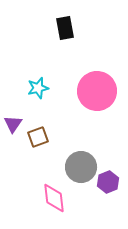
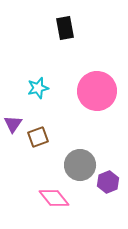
gray circle: moved 1 px left, 2 px up
pink diamond: rotated 32 degrees counterclockwise
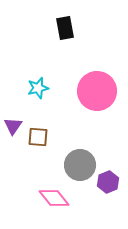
purple triangle: moved 2 px down
brown square: rotated 25 degrees clockwise
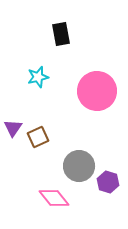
black rectangle: moved 4 px left, 6 px down
cyan star: moved 11 px up
purple triangle: moved 2 px down
brown square: rotated 30 degrees counterclockwise
gray circle: moved 1 px left, 1 px down
purple hexagon: rotated 20 degrees counterclockwise
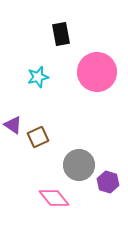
pink circle: moved 19 px up
purple triangle: moved 3 px up; rotated 30 degrees counterclockwise
gray circle: moved 1 px up
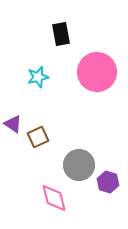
purple triangle: moved 1 px up
pink diamond: rotated 24 degrees clockwise
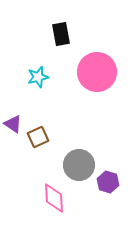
pink diamond: rotated 12 degrees clockwise
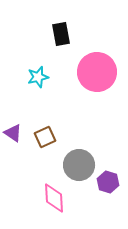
purple triangle: moved 9 px down
brown square: moved 7 px right
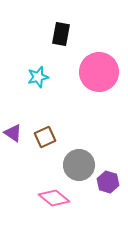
black rectangle: rotated 20 degrees clockwise
pink circle: moved 2 px right
pink diamond: rotated 48 degrees counterclockwise
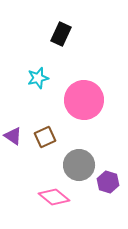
black rectangle: rotated 15 degrees clockwise
pink circle: moved 15 px left, 28 px down
cyan star: moved 1 px down
purple triangle: moved 3 px down
pink diamond: moved 1 px up
